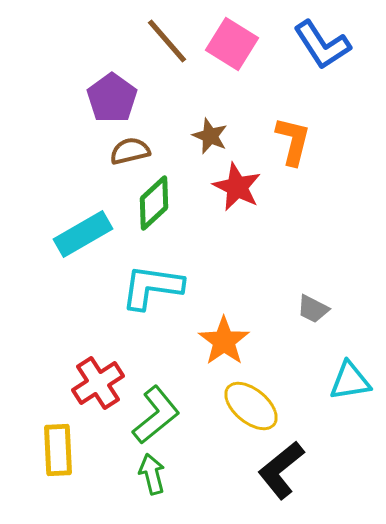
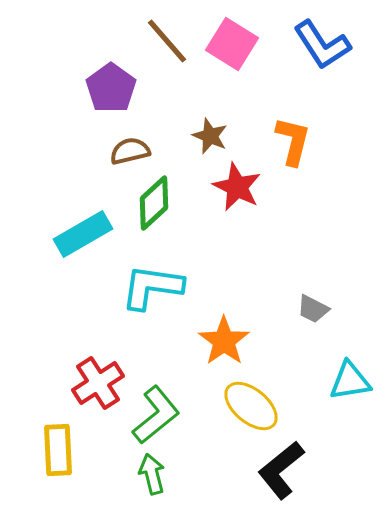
purple pentagon: moved 1 px left, 10 px up
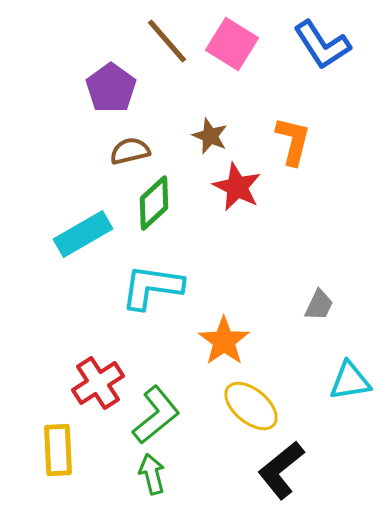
gray trapezoid: moved 6 px right, 4 px up; rotated 92 degrees counterclockwise
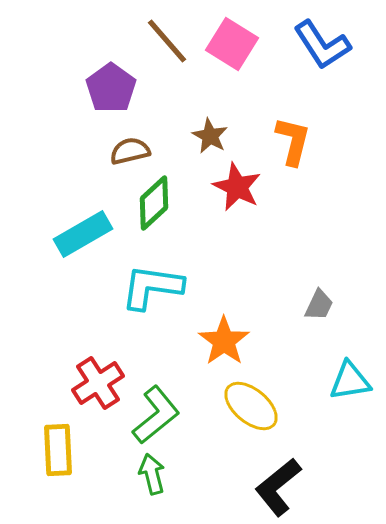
brown star: rotated 6 degrees clockwise
black L-shape: moved 3 px left, 17 px down
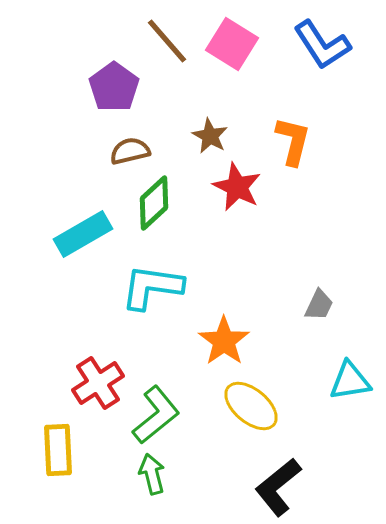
purple pentagon: moved 3 px right, 1 px up
